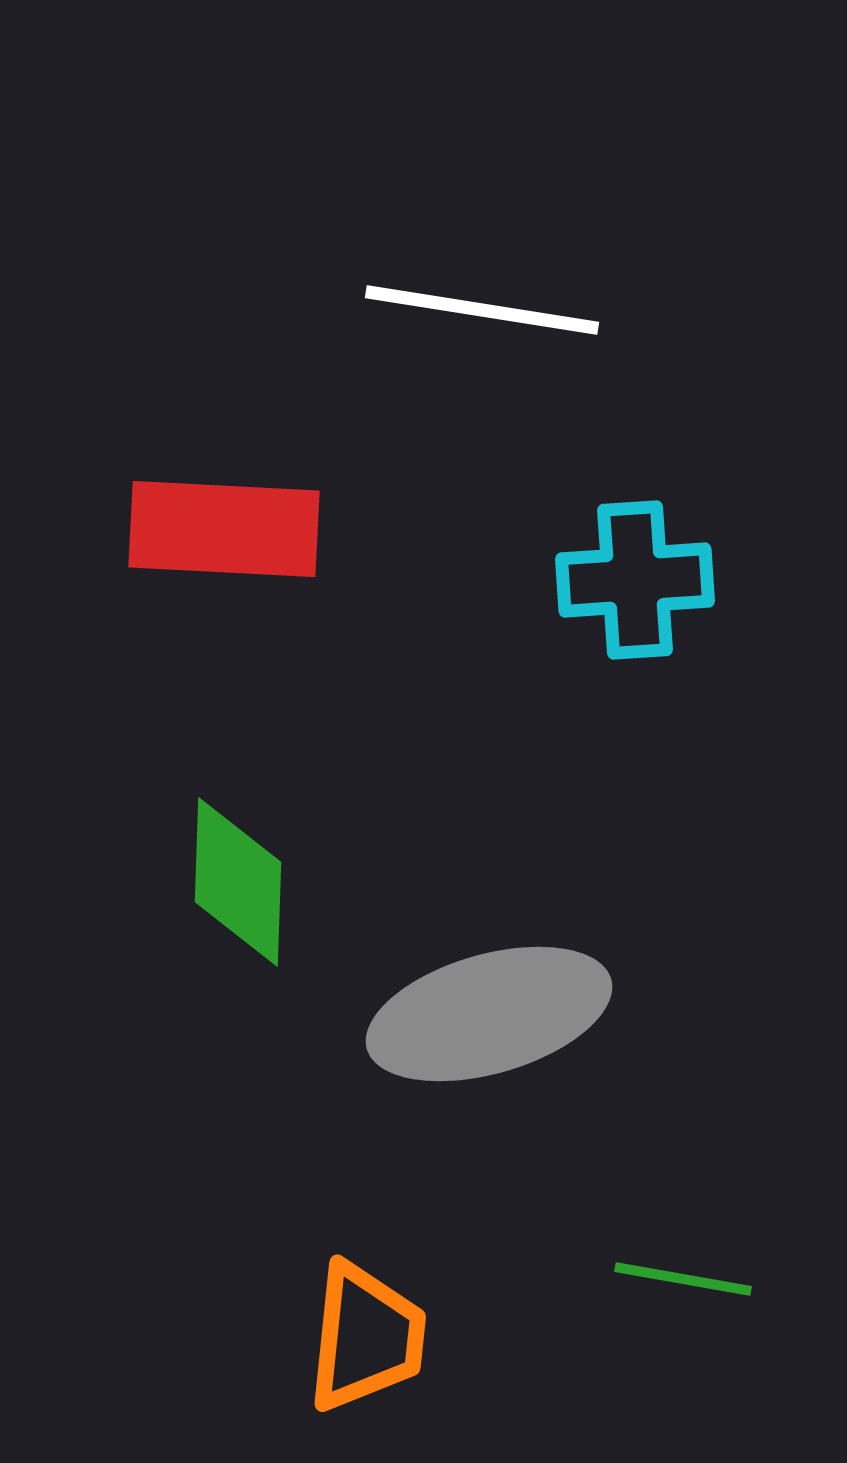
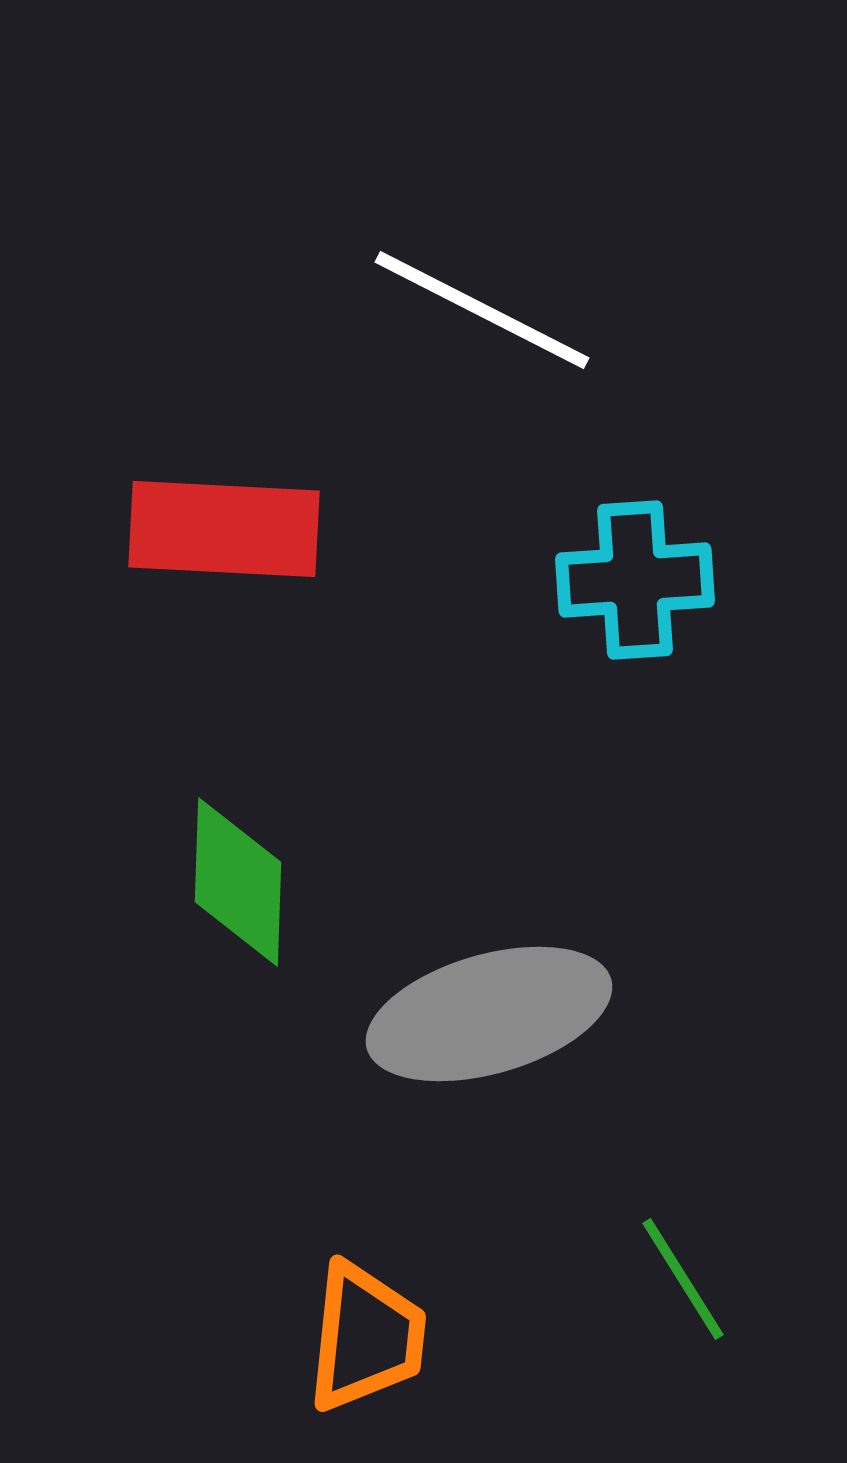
white line: rotated 18 degrees clockwise
green line: rotated 48 degrees clockwise
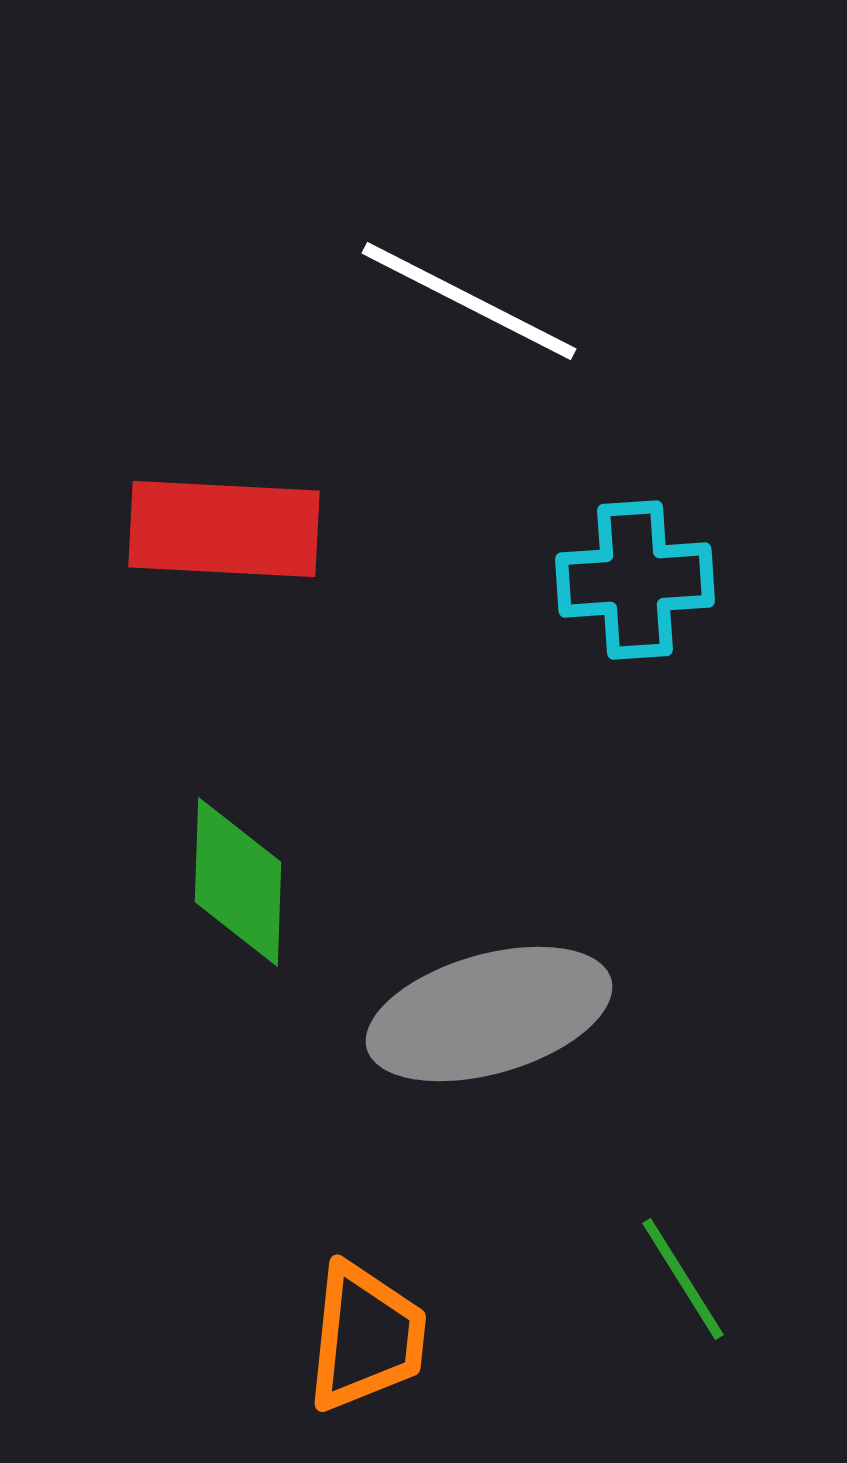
white line: moved 13 px left, 9 px up
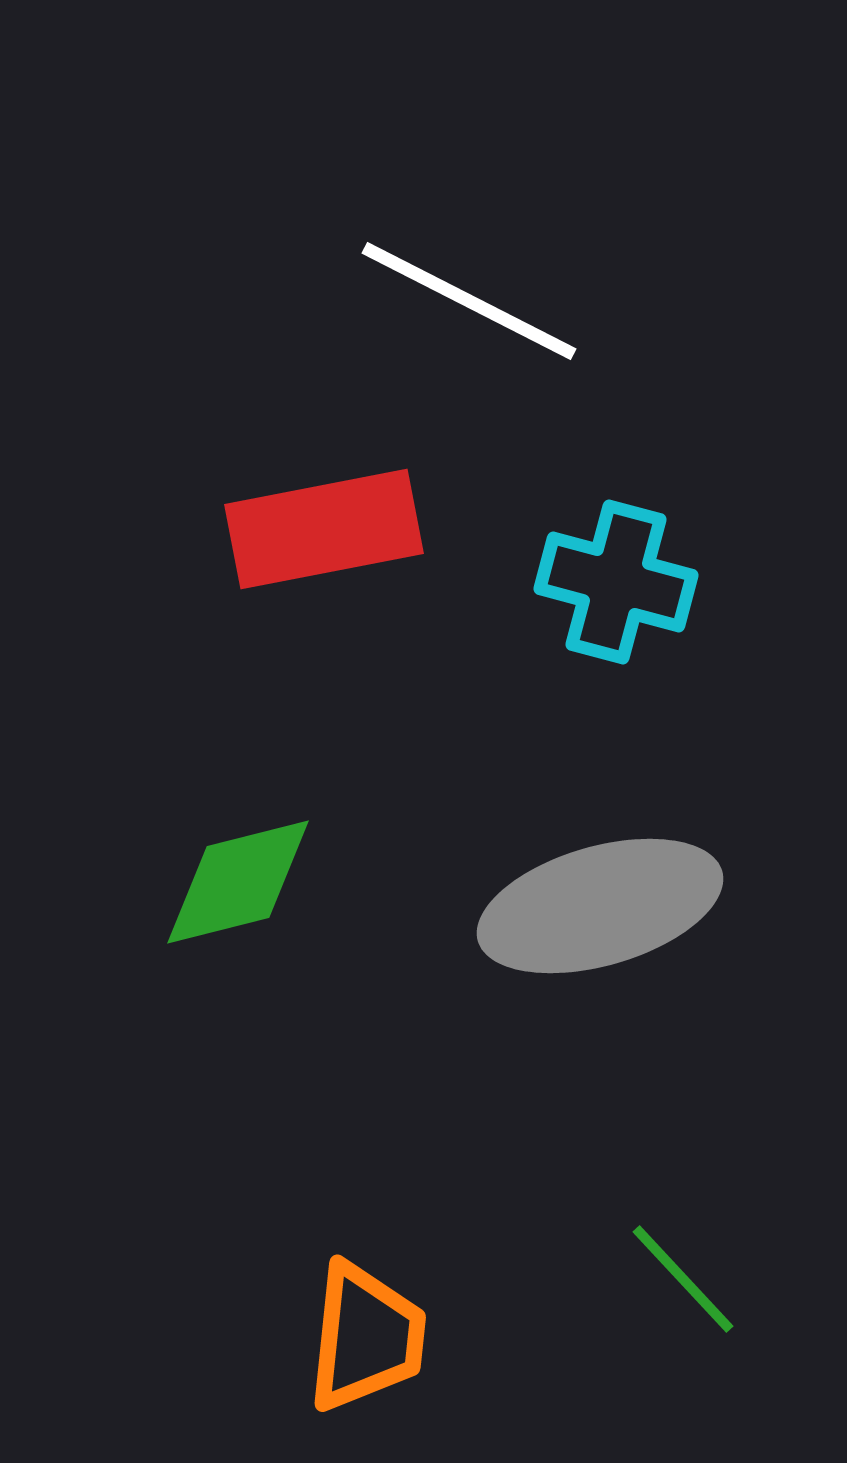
red rectangle: moved 100 px right; rotated 14 degrees counterclockwise
cyan cross: moved 19 px left, 2 px down; rotated 19 degrees clockwise
green diamond: rotated 74 degrees clockwise
gray ellipse: moved 111 px right, 108 px up
green line: rotated 11 degrees counterclockwise
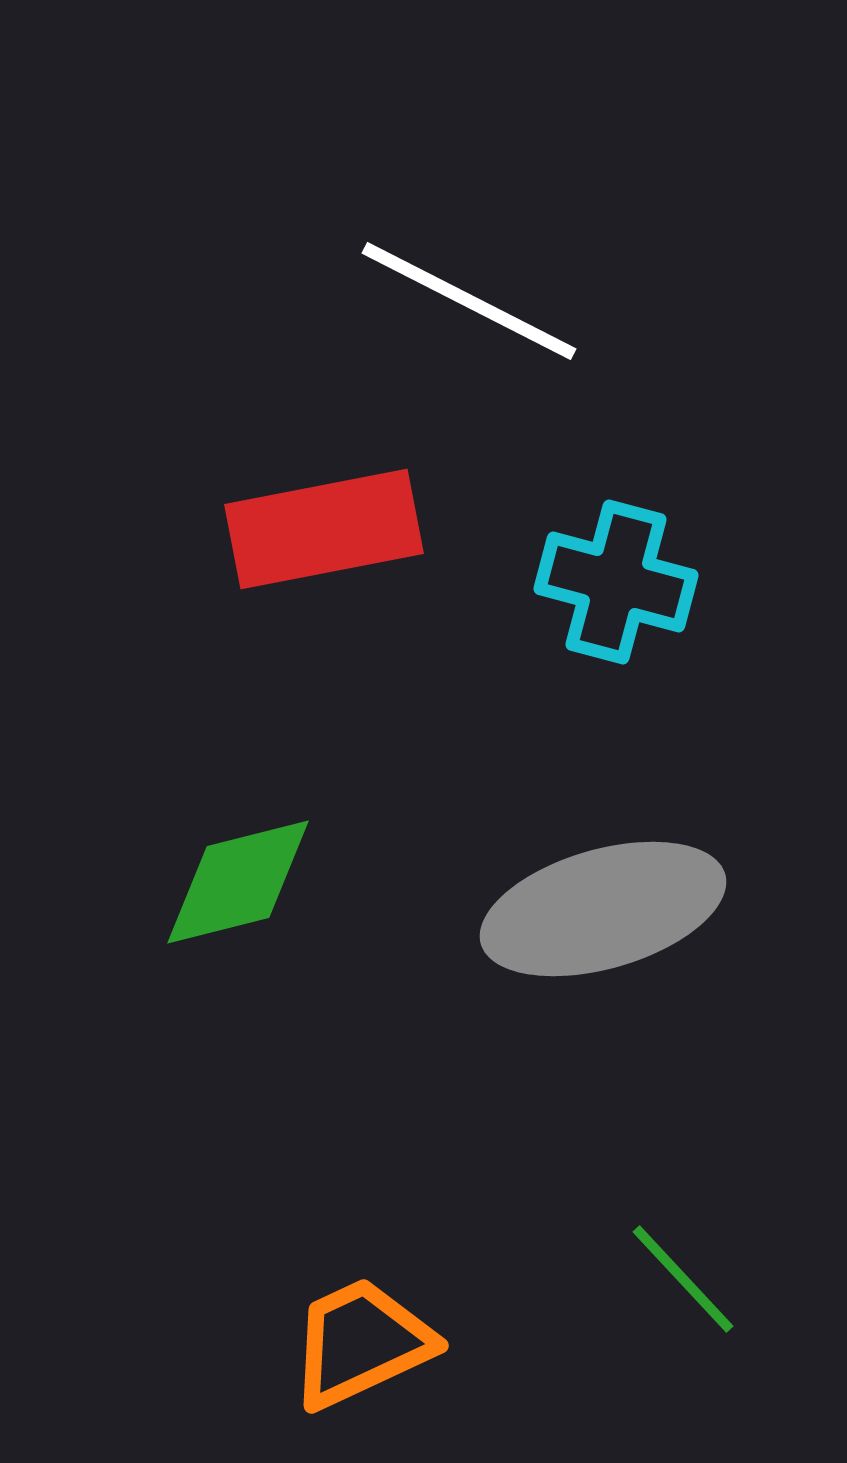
gray ellipse: moved 3 px right, 3 px down
orange trapezoid: moved 5 px left, 6 px down; rotated 121 degrees counterclockwise
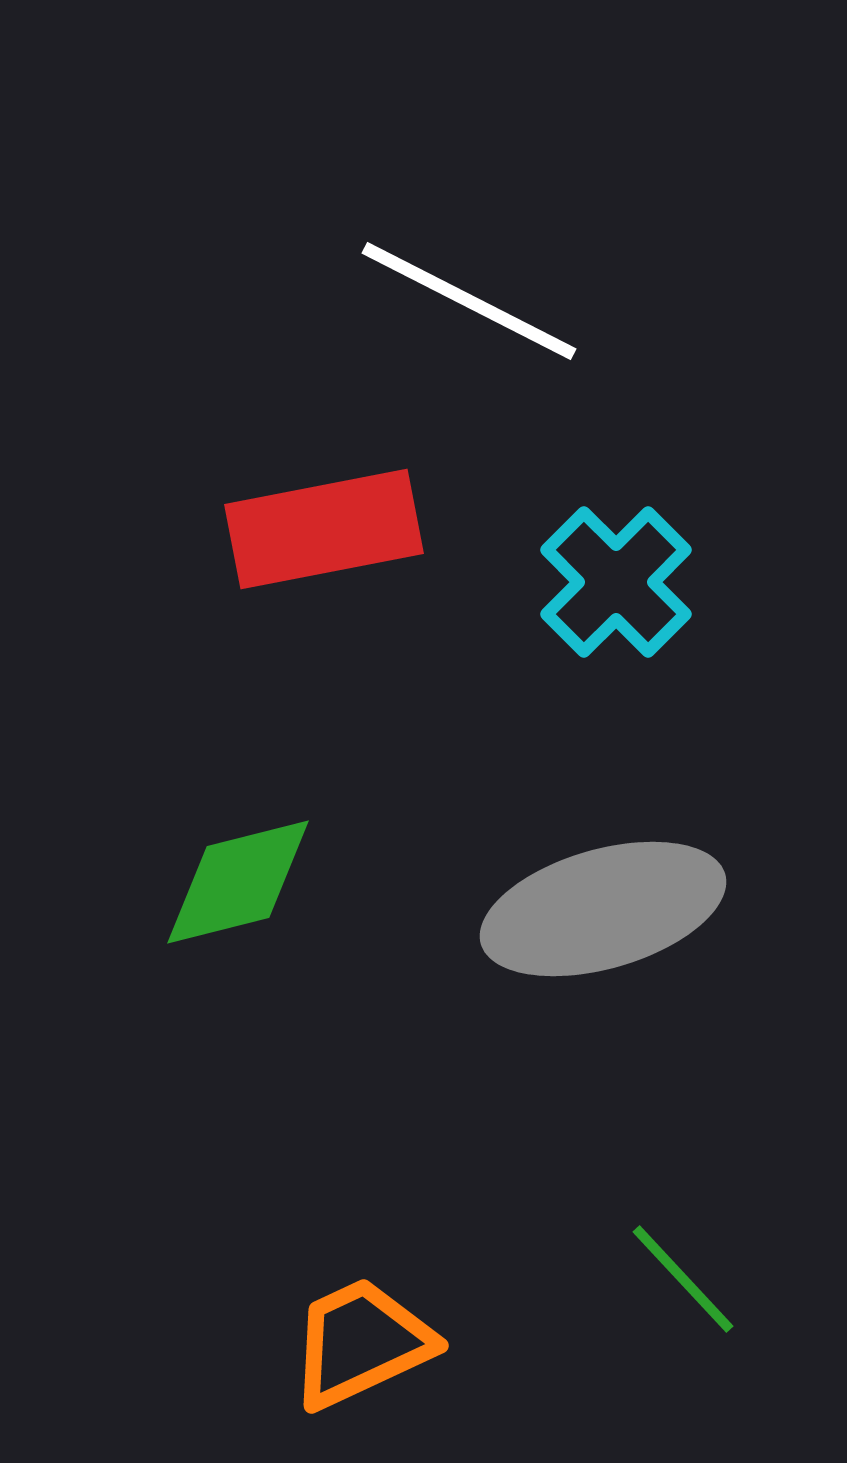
cyan cross: rotated 30 degrees clockwise
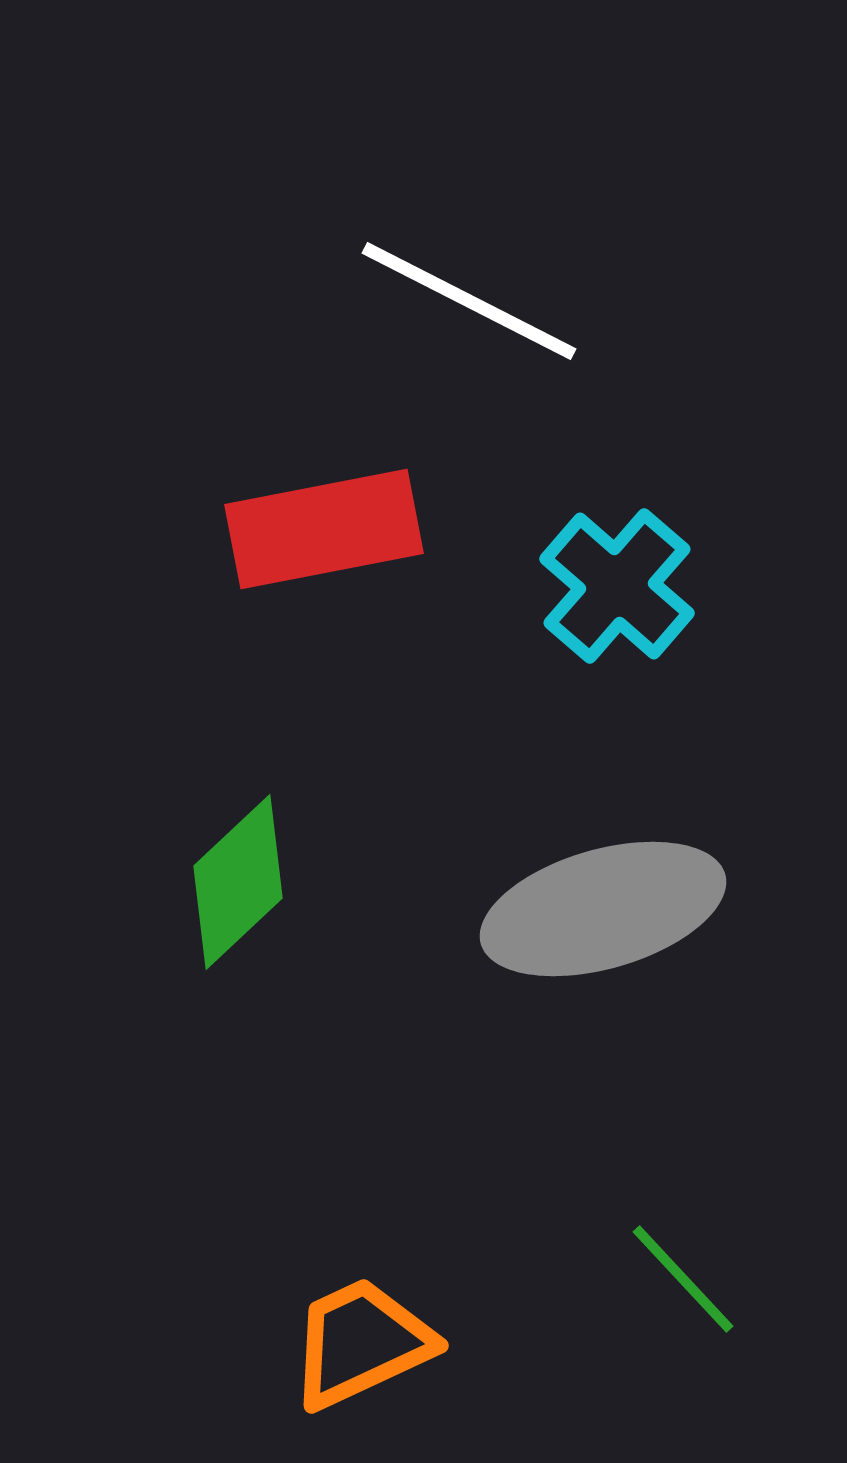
cyan cross: moved 1 px right, 4 px down; rotated 4 degrees counterclockwise
green diamond: rotated 29 degrees counterclockwise
